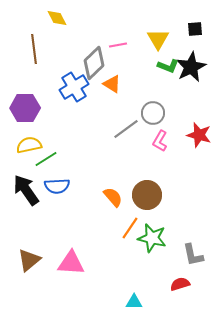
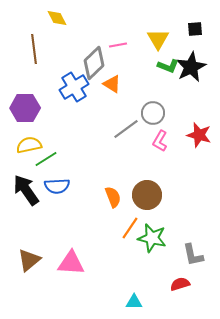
orange semicircle: rotated 20 degrees clockwise
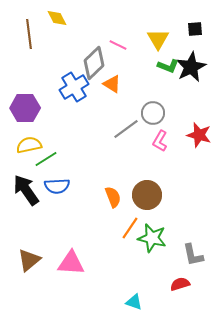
pink line: rotated 36 degrees clockwise
brown line: moved 5 px left, 15 px up
cyan triangle: rotated 18 degrees clockwise
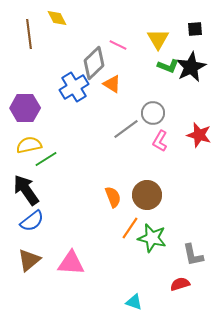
blue semicircle: moved 25 px left, 35 px down; rotated 35 degrees counterclockwise
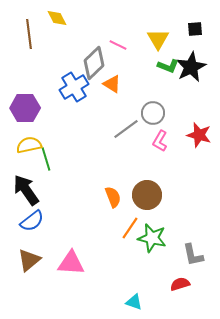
green line: rotated 75 degrees counterclockwise
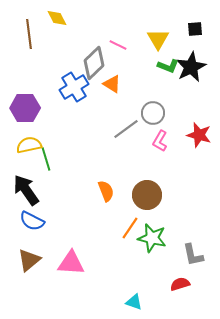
orange semicircle: moved 7 px left, 6 px up
blue semicircle: rotated 65 degrees clockwise
